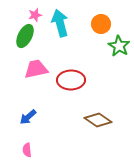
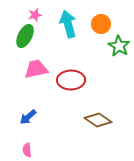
cyan arrow: moved 8 px right, 1 px down
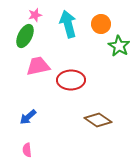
pink trapezoid: moved 2 px right, 3 px up
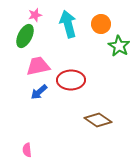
blue arrow: moved 11 px right, 25 px up
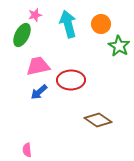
green ellipse: moved 3 px left, 1 px up
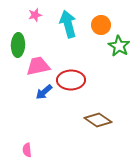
orange circle: moved 1 px down
green ellipse: moved 4 px left, 10 px down; rotated 25 degrees counterclockwise
blue arrow: moved 5 px right
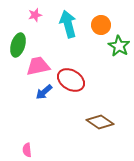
green ellipse: rotated 15 degrees clockwise
red ellipse: rotated 32 degrees clockwise
brown diamond: moved 2 px right, 2 px down
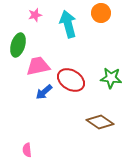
orange circle: moved 12 px up
green star: moved 8 px left, 32 px down; rotated 25 degrees counterclockwise
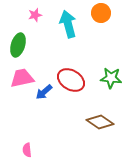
pink trapezoid: moved 16 px left, 12 px down
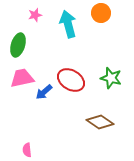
green star: rotated 10 degrees clockwise
